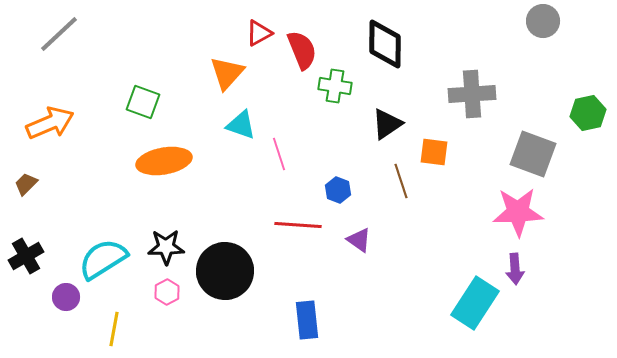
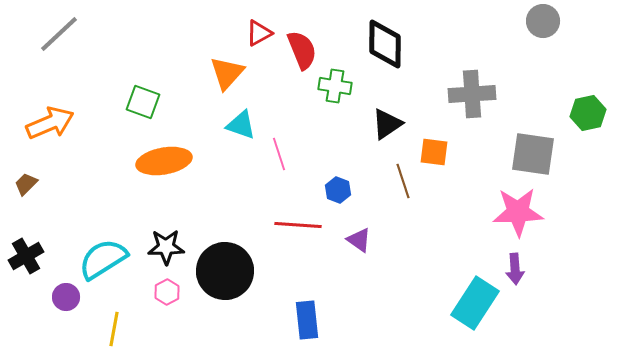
gray square: rotated 12 degrees counterclockwise
brown line: moved 2 px right
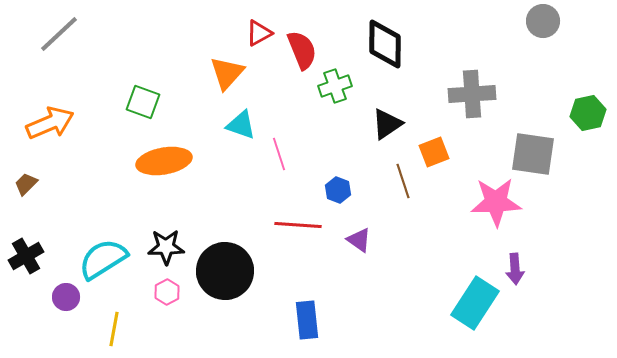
green cross: rotated 28 degrees counterclockwise
orange square: rotated 28 degrees counterclockwise
pink star: moved 22 px left, 10 px up
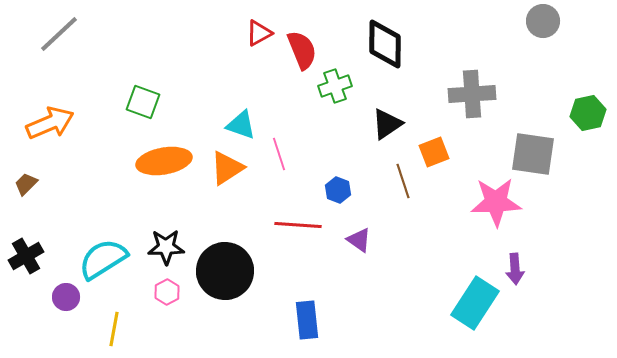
orange triangle: moved 95 px down; rotated 15 degrees clockwise
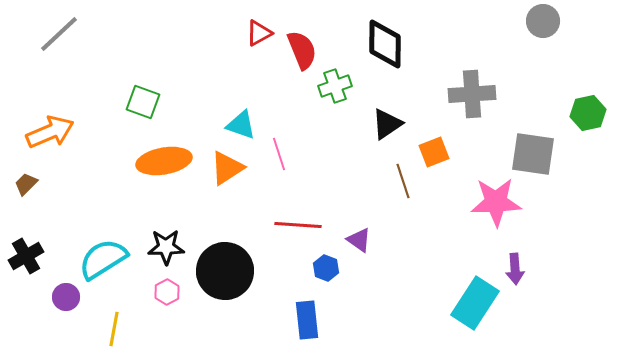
orange arrow: moved 9 px down
blue hexagon: moved 12 px left, 78 px down
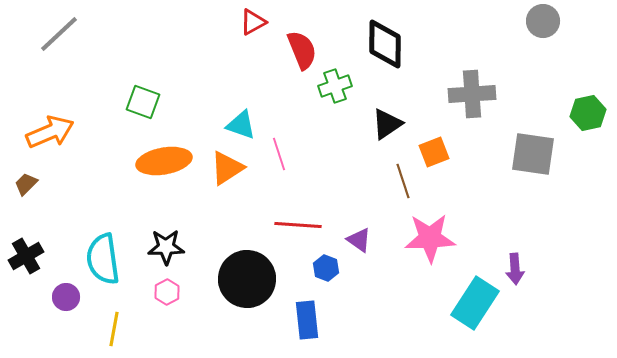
red triangle: moved 6 px left, 11 px up
pink star: moved 66 px left, 36 px down
cyan semicircle: rotated 66 degrees counterclockwise
black circle: moved 22 px right, 8 px down
